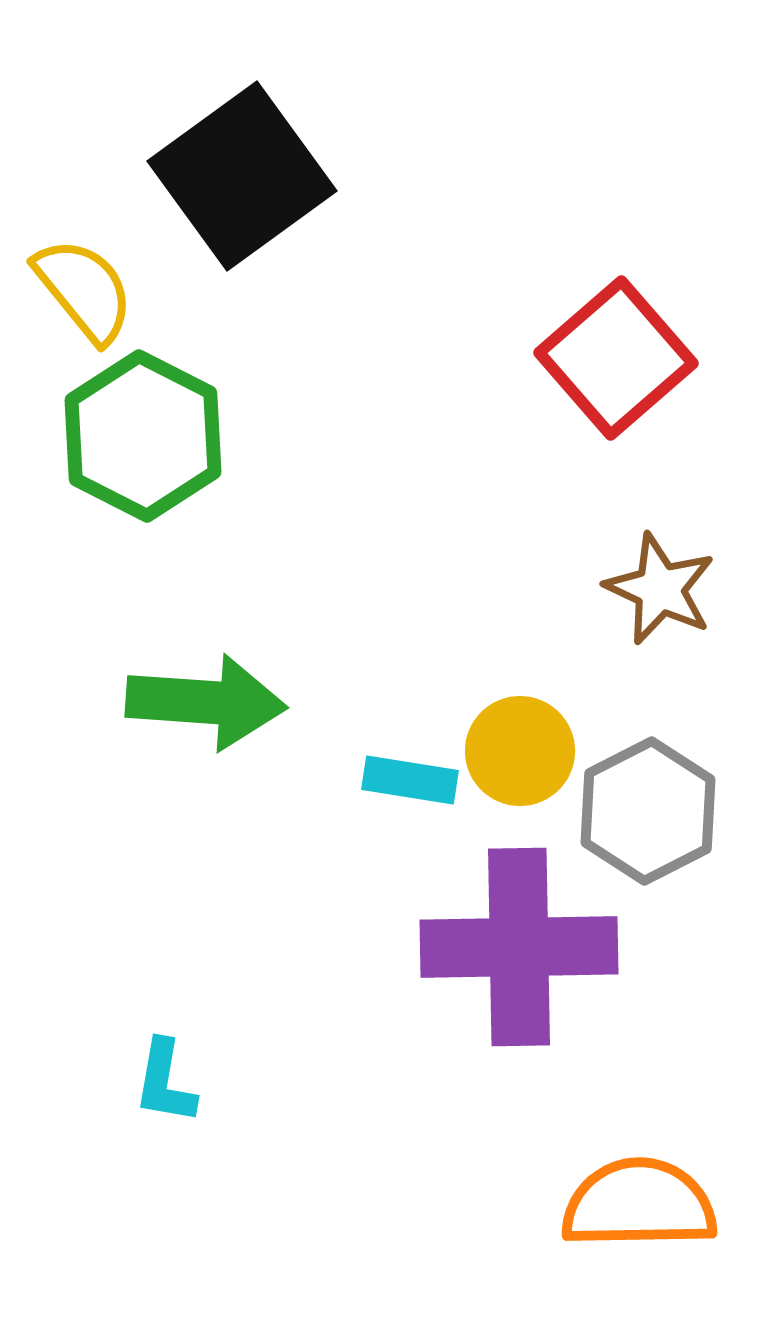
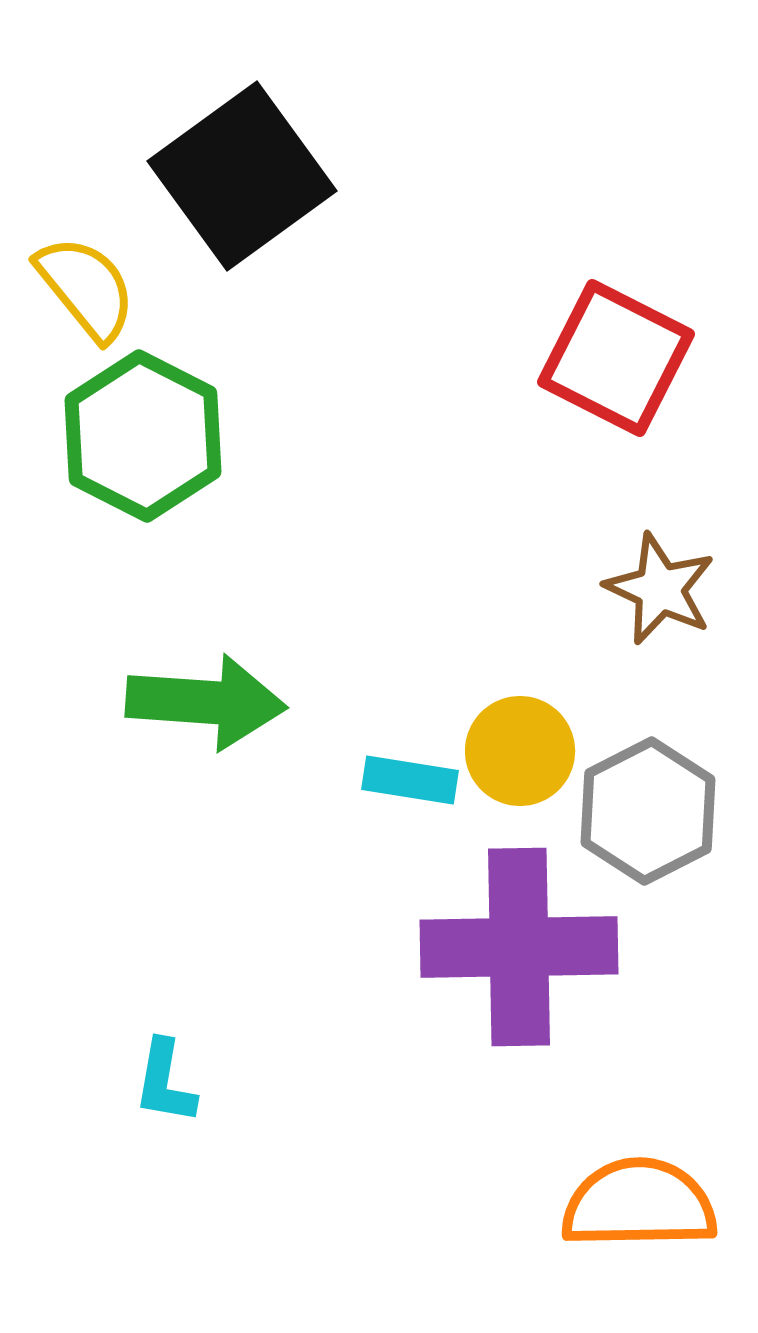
yellow semicircle: moved 2 px right, 2 px up
red square: rotated 22 degrees counterclockwise
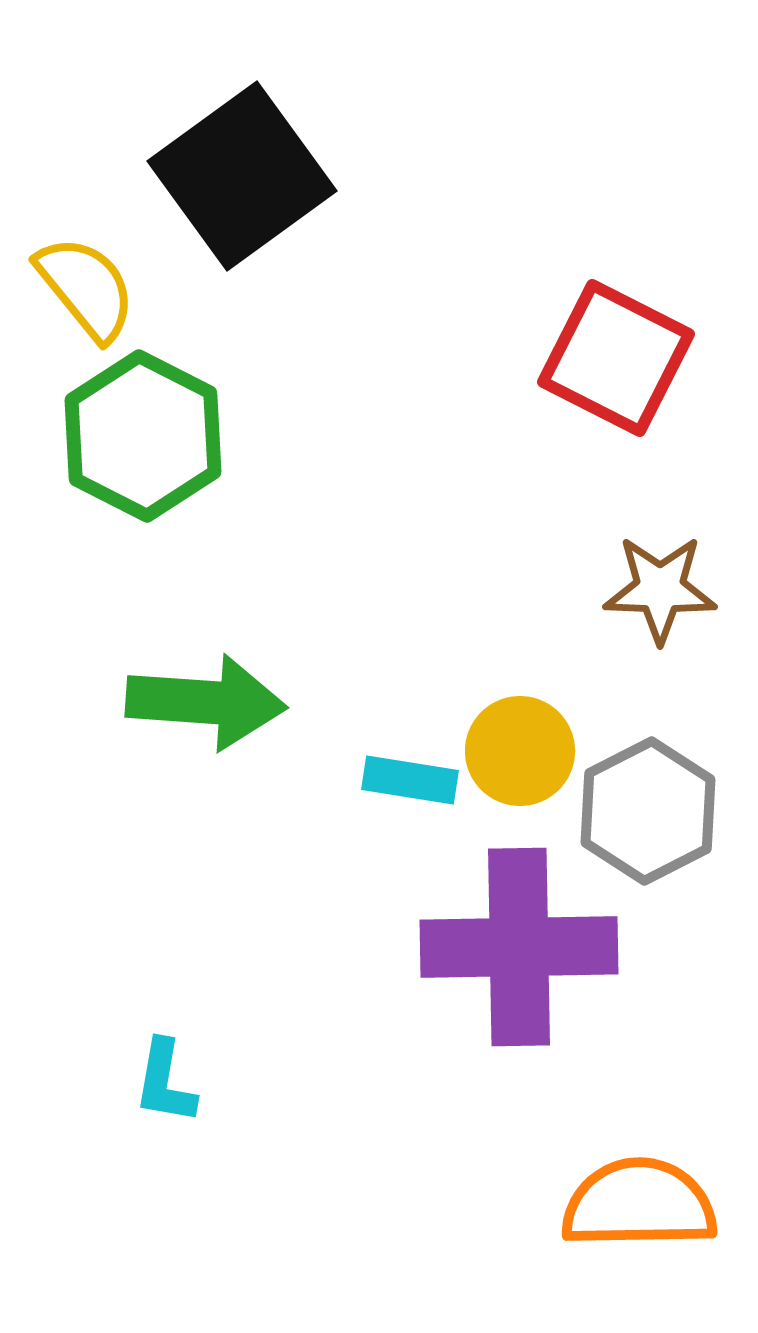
brown star: rotated 23 degrees counterclockwise
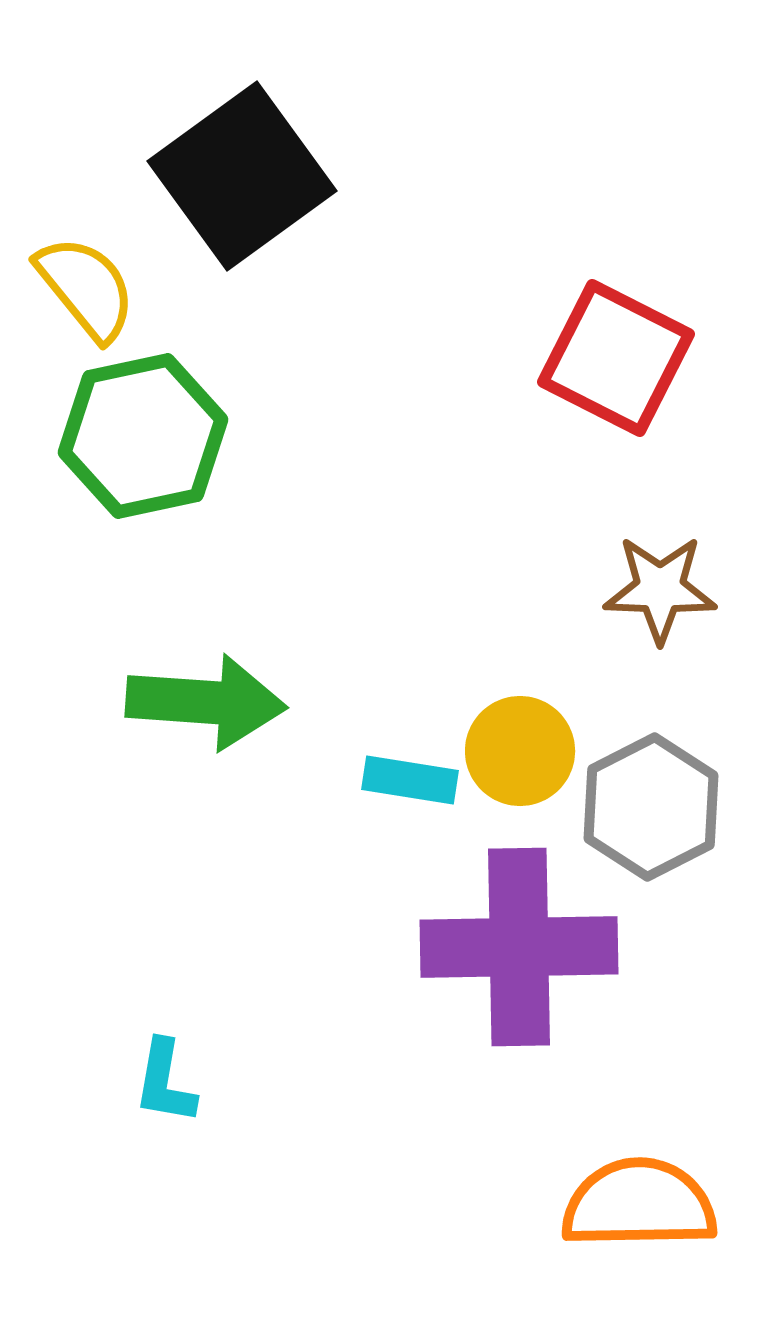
green hexagon: rotated 21 degrees clockwise
gray hexagon: moved 3 px right, 4 px up
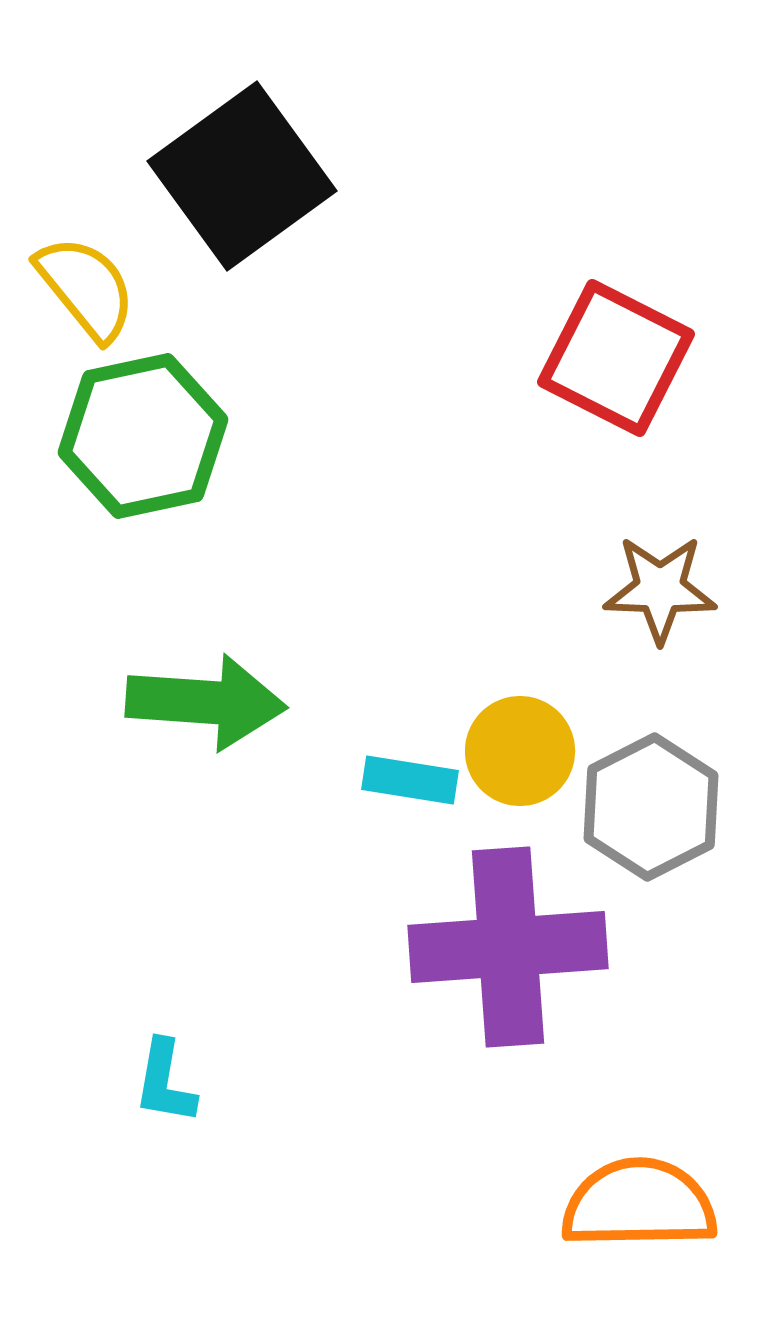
purple cross: moved 11 px left; rotated 3 degrees counterclockwise
